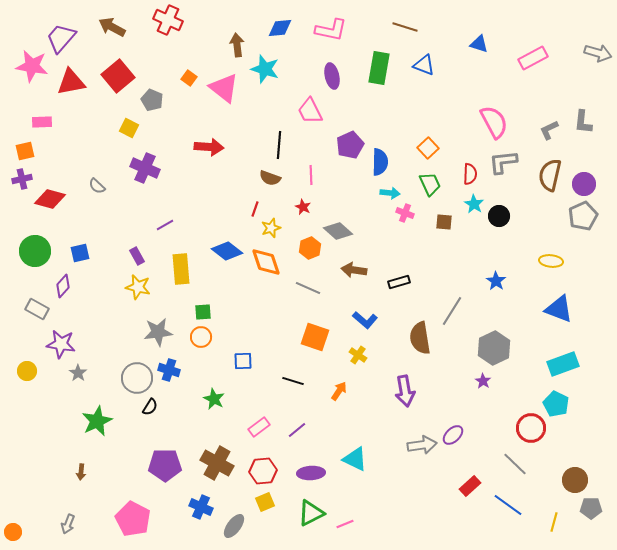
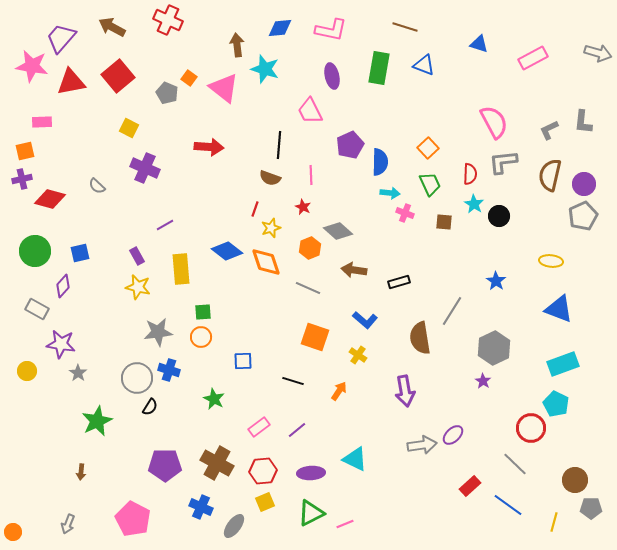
gray pentagon at (152, 100): moved 15 px right, 7 px up
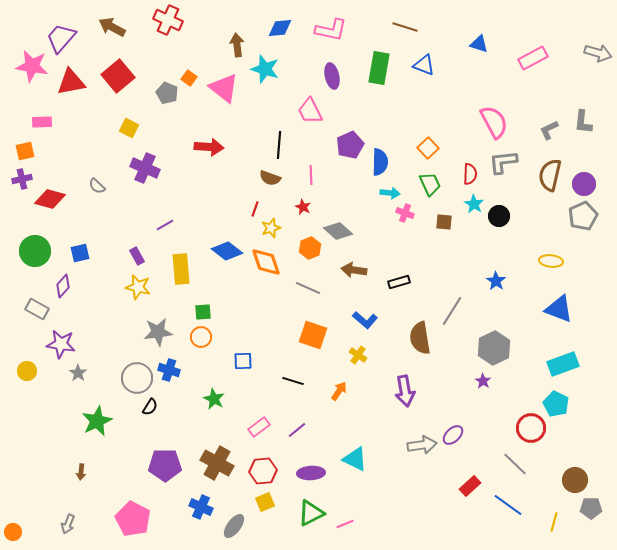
orange square at (315, 337): moved 2 px left, 2 px up
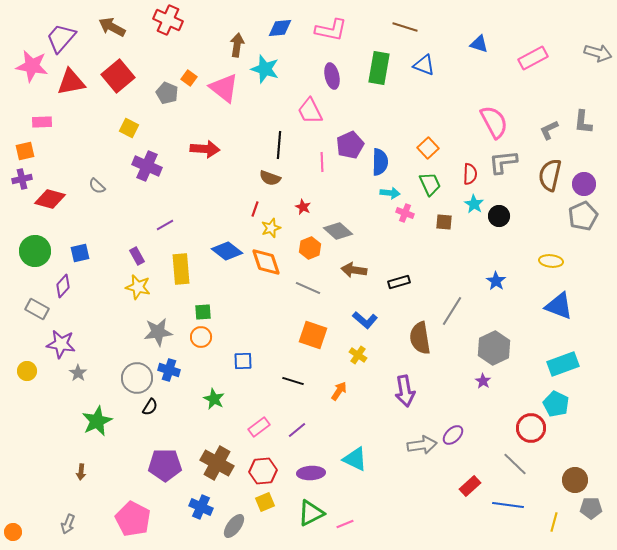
brown arrow at (237, 45): rotated 15 degrees clockwise
red arrow at (209, 147): moved 4 px left, 2 px down
purple cross at (145, 168): moved 2 px right, 2 px up
pink line at (311, 175): moved 11 px right, 13 px up
blue triangle at (559, 309): moved 3 px up
blue line at (508, 505): rotated 28 degrees counterclockwise
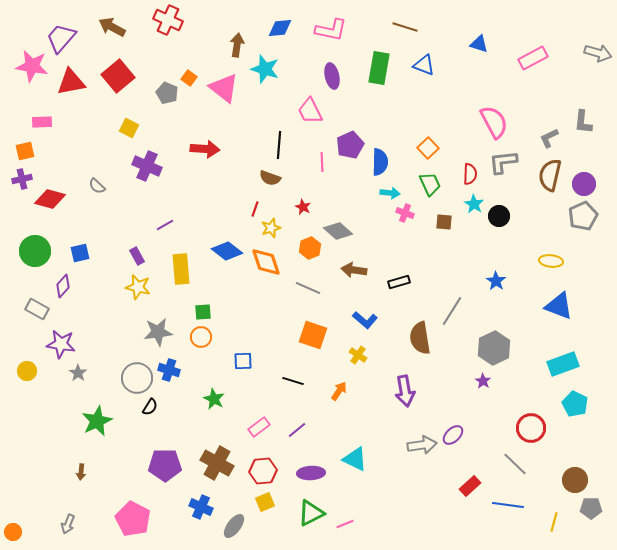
gray L-shape at (549, 130): moved 8 px down
cyan pentagon at (556, 404): moved 19 px right
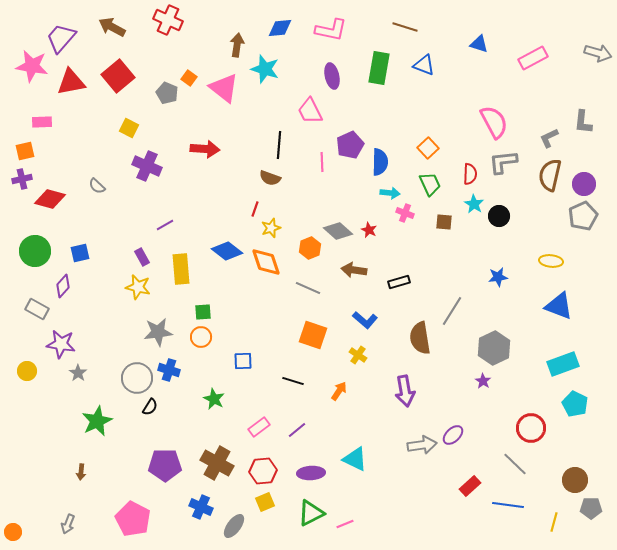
red star at (303, 207): moved 66 px right, 23 px down
purple rectangle at (137, 256): moved 5 px right, 1 px down
blue star at (496, 281): moved 2 px right, 4 px up; rotated 30 degrees clockwise
